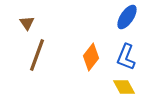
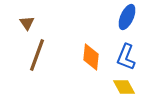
blue ellipse: rotated 10 degrees counterclockwise
orange diamond: rotated 32 degrees counterclockwise
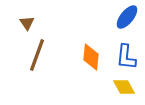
blue ellipse: rotated 15 degrees clockwise
blue L-shape: rotated 16 degrees counterclockwise
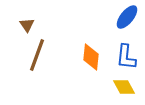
brown triangle: moved 2 px down
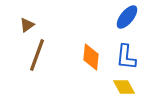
brown triangle: rotated 28 degrees clockwise
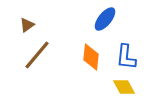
blue ellipse: moved 22 px left, 2 px down
brown line: rotated 20 degrees clockwise
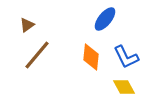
blue L-shape: rotated 32 degrees counterclockwise
